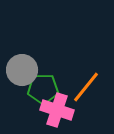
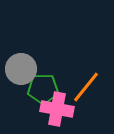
gray circle: moved 1 px left, 1 px up
pink cross: moved 1 px up; rotated 8 degrees counterclockwise
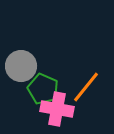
gray circle: moved 3 px up
green pentagon: rotated 24 degrees clockwise
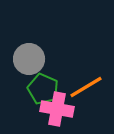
gray circle: moved 8 px right, 7 px up
orange line: rotated 20 degrees clockwise
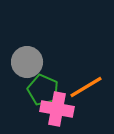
gray circle: moved 2 px left, 3 px down
green pentagon: moved 1 px down
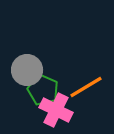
gray circle: moved 8 px down
pink cross: moved 1 px left, 1 px down; rotated 16 degrees clockwise
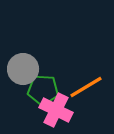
gray circle: moved 4 px left, 1 px up
green pentagon: rotated 20 degrees counterclockwise
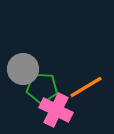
green pentagon: moved 1 px left, 2 px up
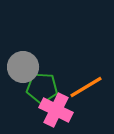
gray circle: moved 2 px up
